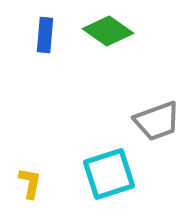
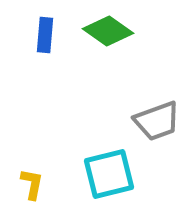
cyan square: rotated 4 degrees clockwise
yellow L-shape: moved 2 px right, 1 px down
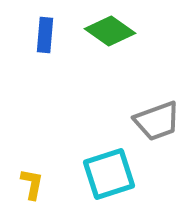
green diamond: moved 2 px right
cyan square: rotated 4 degrees counterclockwise
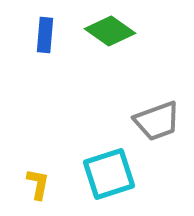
yellow L-shape: moved 6 px right
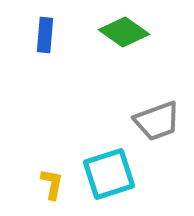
green diamond: moved 14 px right, 1 px down
yellow L-shape: moved 14 px right
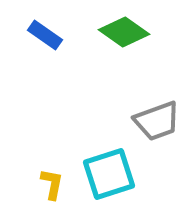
blue rectangle: rotated 60 degrees counterclockwise
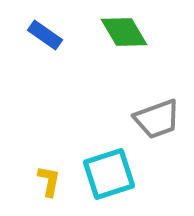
green diamond: rotated 24 degrees clockwise
gray trapezoid: moved 2 px up
yellow L-shape: moved 3 px left, 3 px up
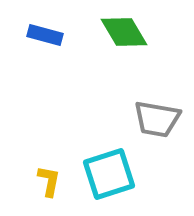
blue rectangle: rotated 20 degrees counterclockwise
gray trapezoid: rotated 30 degrees clockwise
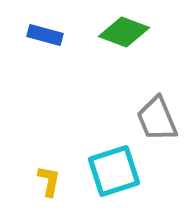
green diamond: rotated 39 degrees counterclockwise
gray trapezoid: rotated 57 degrees clockwise
cyan square: moved 5 px right, 3 px up
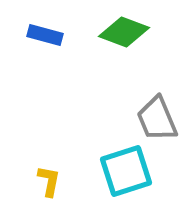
cyan square: moved 12 px right
